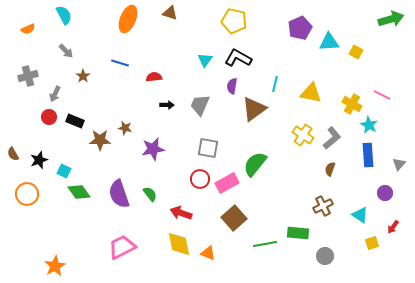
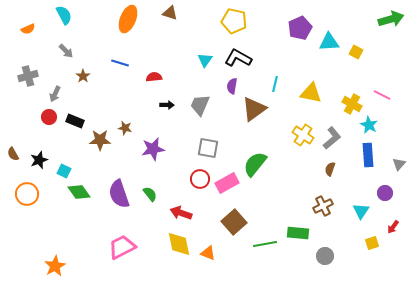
cyan triangle at (360, 215): moved 1 px right, 4 px up; rotated 30 degrees clockwise
brown square at (234, 218): moved 4 px down
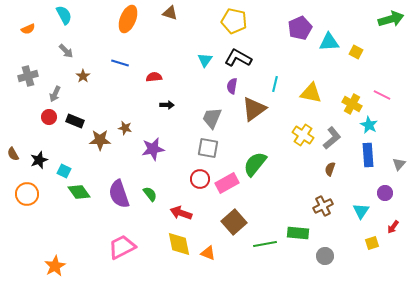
gray trapezoid at (200, 105): moved 12 px right, 13 px down
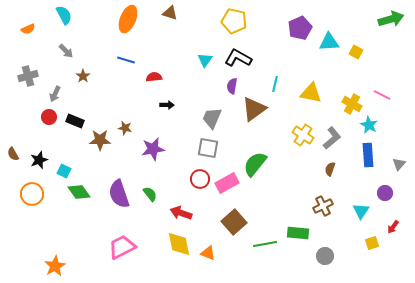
blue line at (120, 63): moved 6 px right, 3 px up
orange circle at (27, 194): moved 5 px right
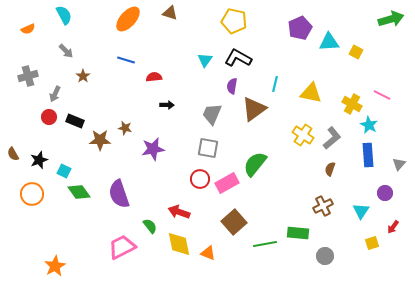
orange ellipse at (128, 19): rotated 20 degrees clockwise
gray trapezoid at (212, 118): moved 4 px up
green semicircle at (150, 194): moved 32 px down
red arrow at (181, 213): moved 2 px left, 1 px up
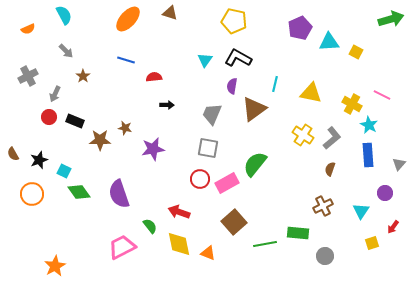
gray cross at (28, 76): rotated 12 degrees counterclockwise
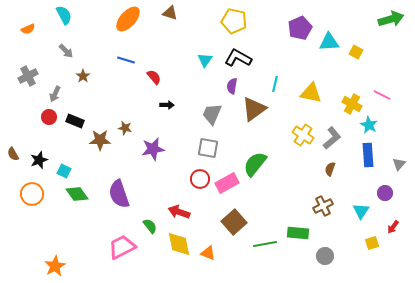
red semicircle at (154, 77): rotated 56 degrees clockwise
green diamond at (79, 192): moved 2 px left, 2 px down
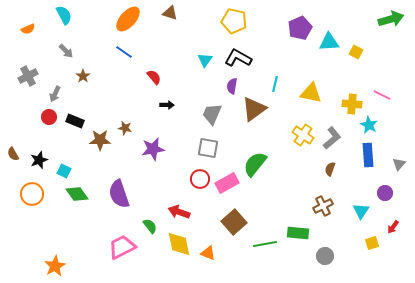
blue line at (126, 60): moved 2 px left, 8 px up; rotated 18 degrees clockwise
yellow cross at (352, 104): rotated 24 degrees counterclockwise
